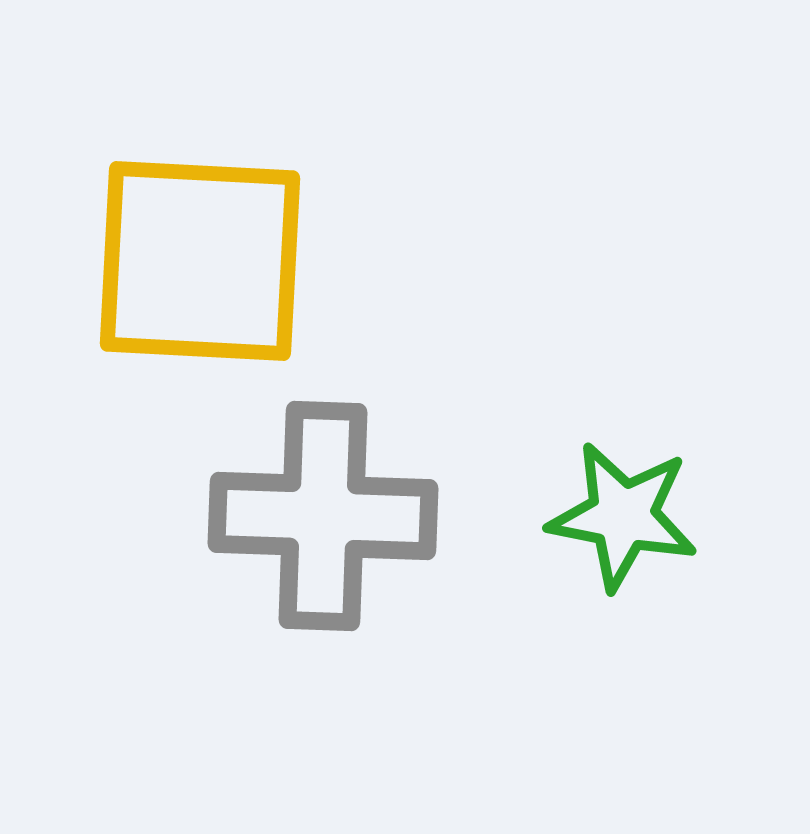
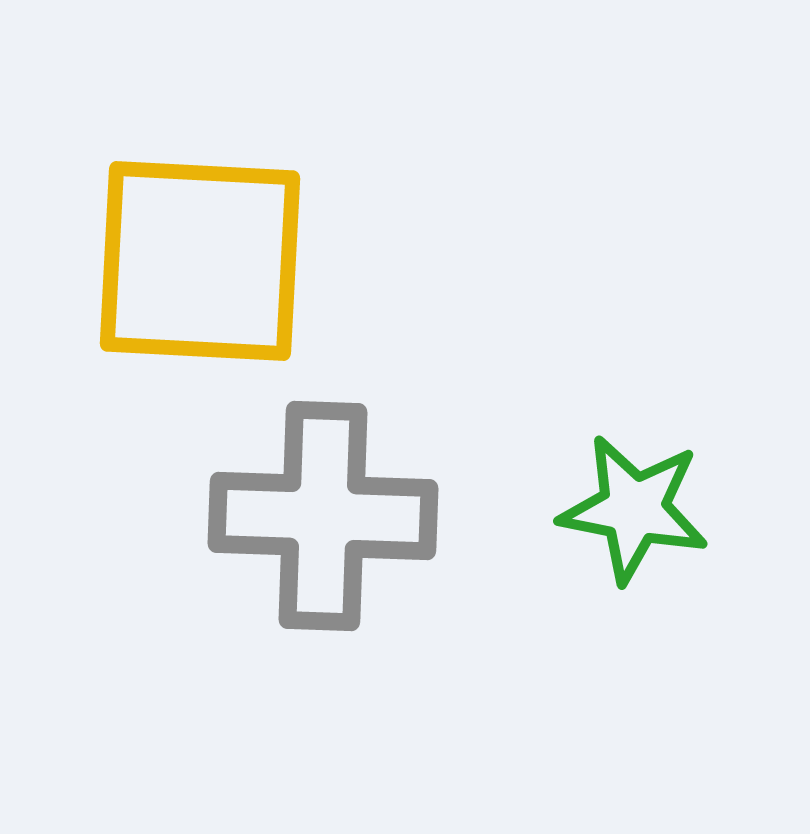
green star: moved 11 px right, 7 px up
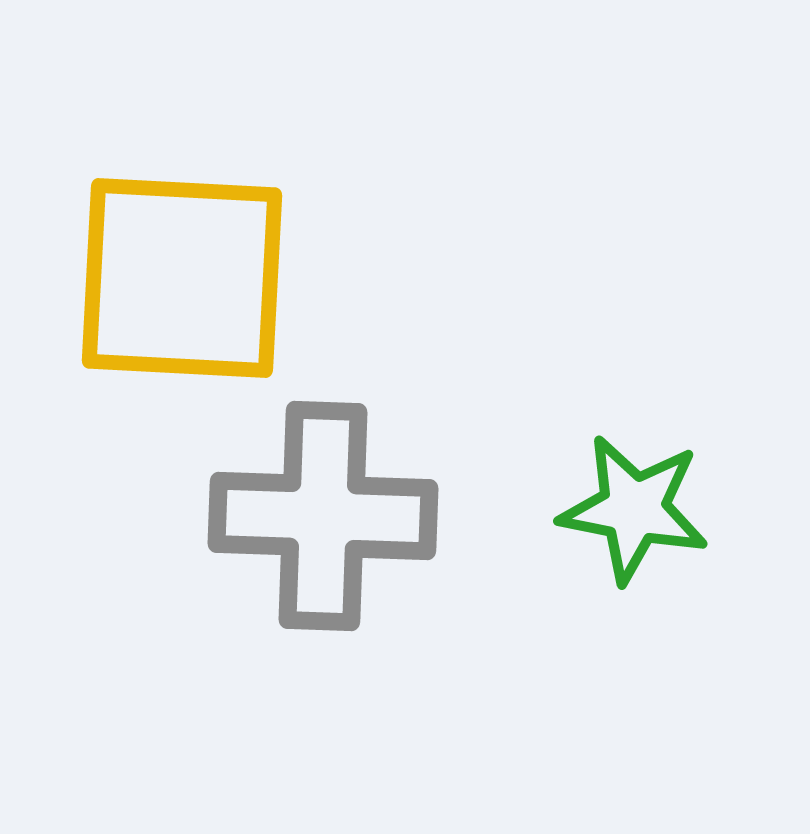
yellow square: moved 18 px left, 17 px down
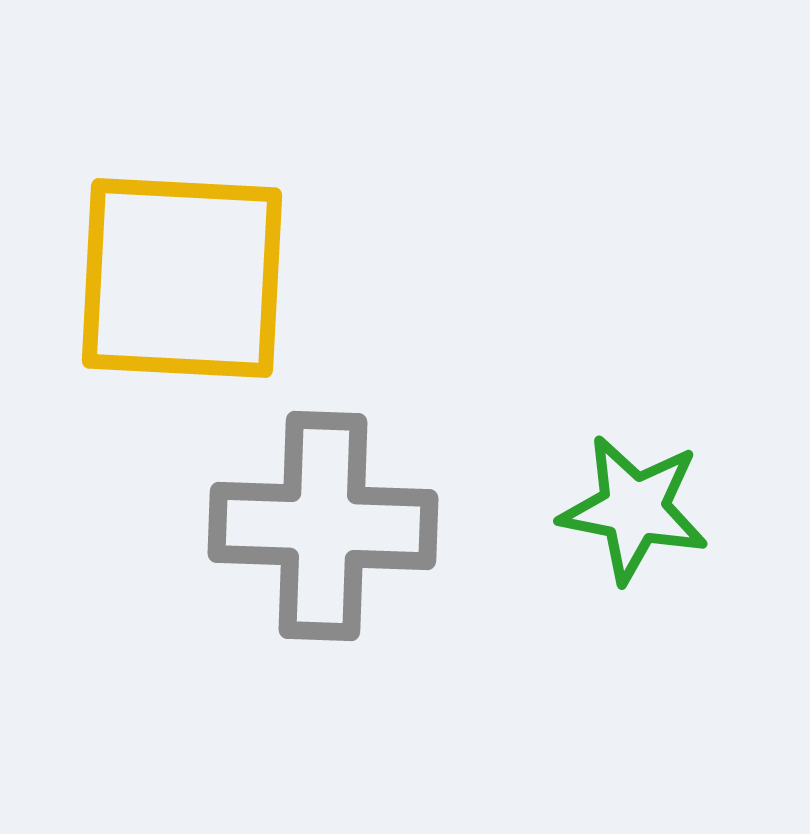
gray cross: moved 10 px down
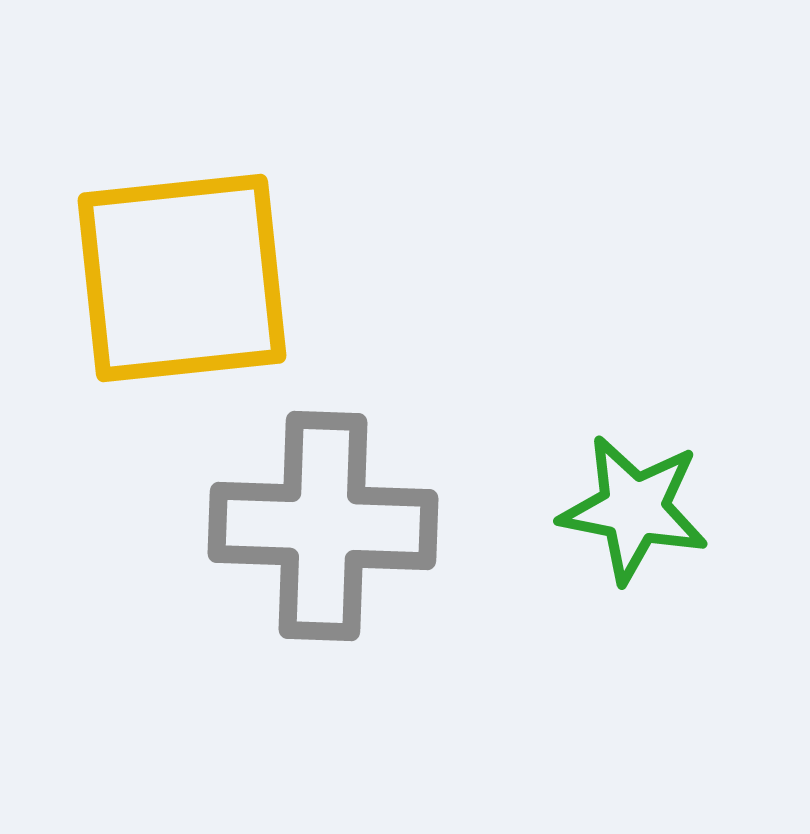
yellow square: rotated 9 degrees counterclockwise
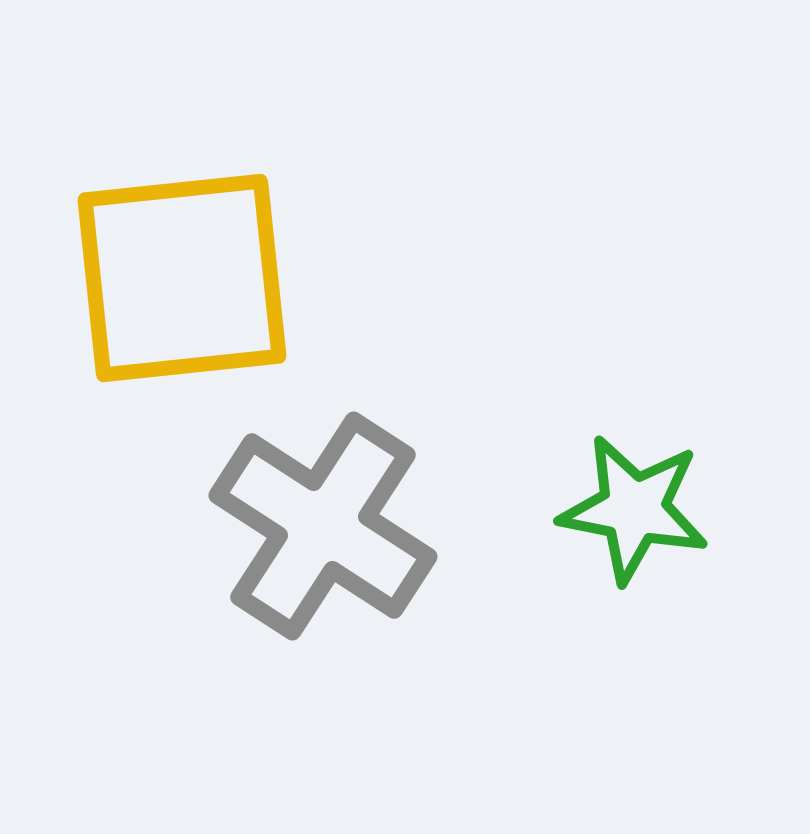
gray cross: rotated 31 degrees clockwise
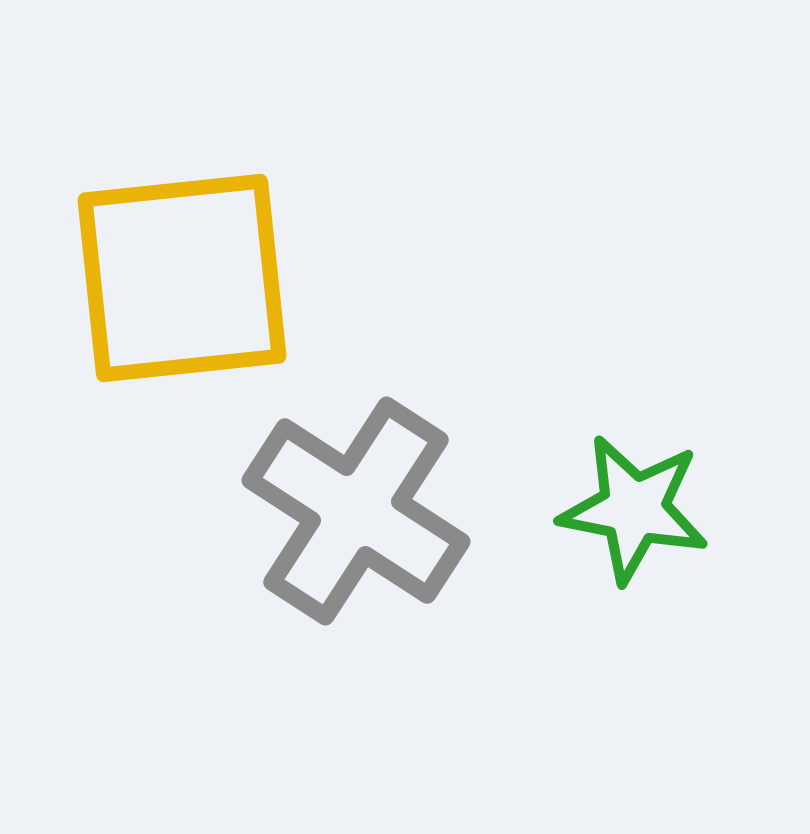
gray cross: moved 33 px right, 15 px up
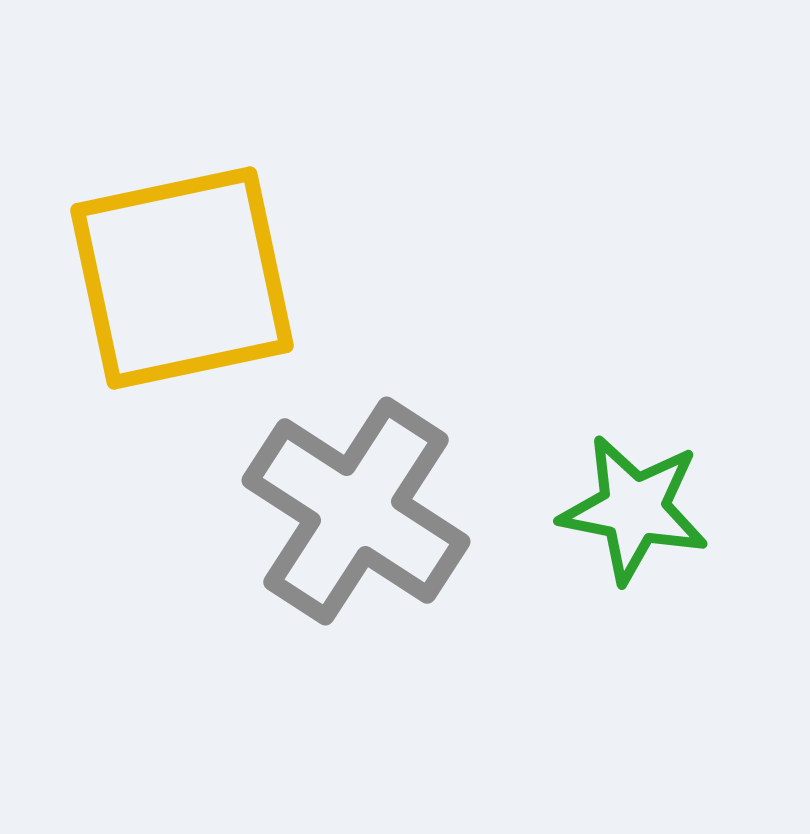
yellow square: rotated 6 degrees counterclockwise
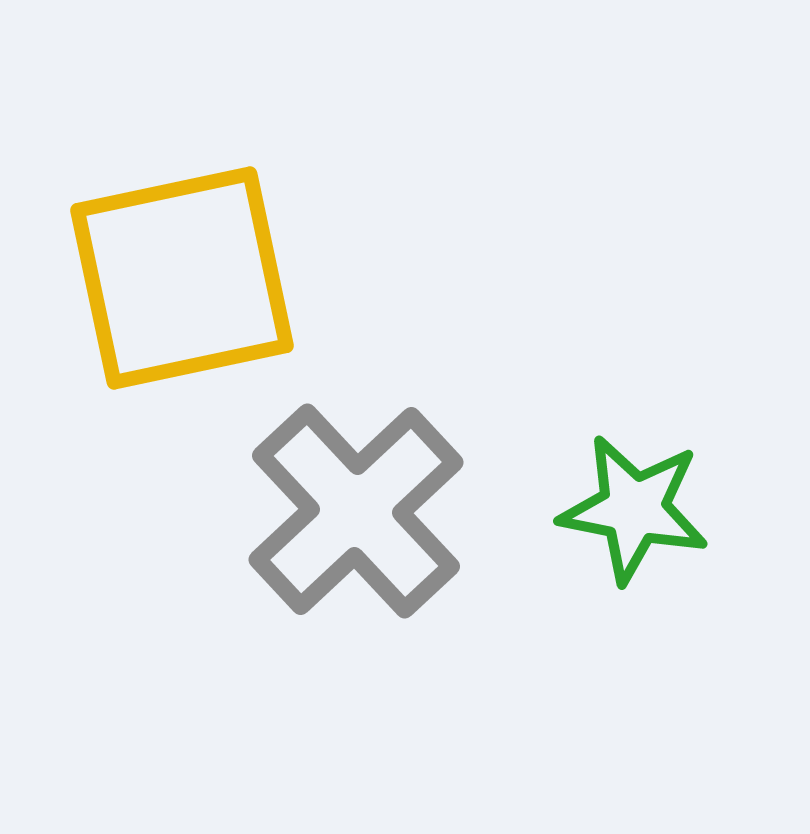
gray cross: rotated 14 degrees clockwise
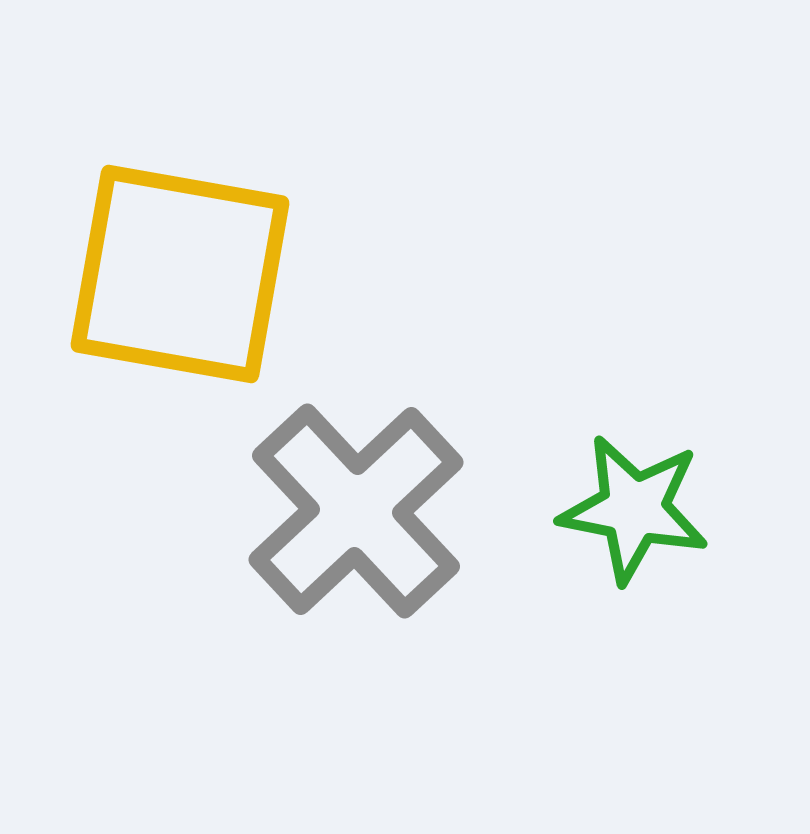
yellow square: moved 2 px left, 4 px up; rotated 22 degrees clockwise
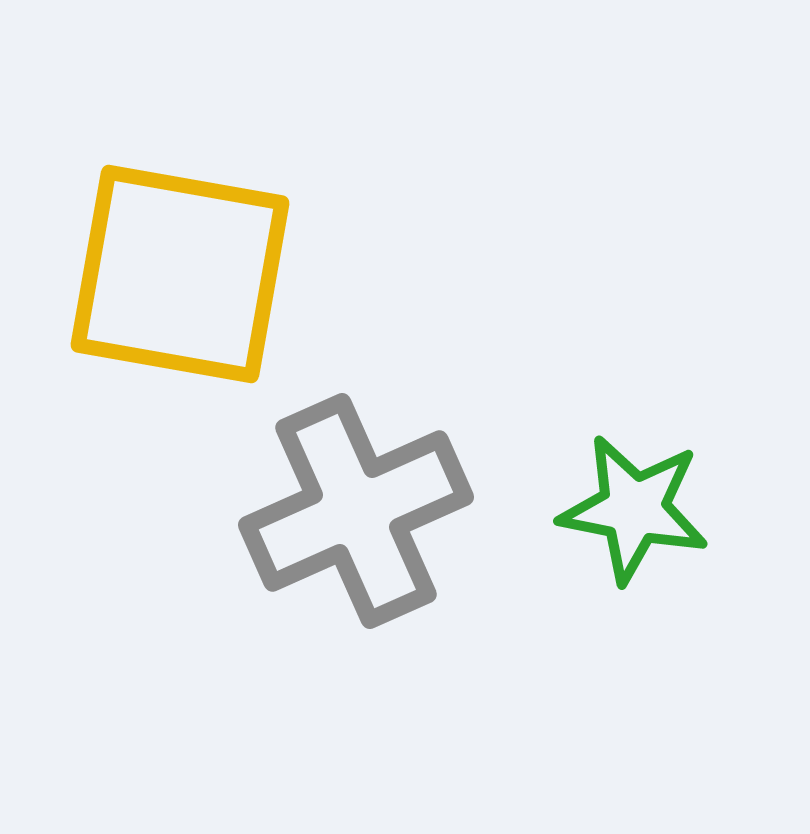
gray cross: rotated 19 degrees clockwise
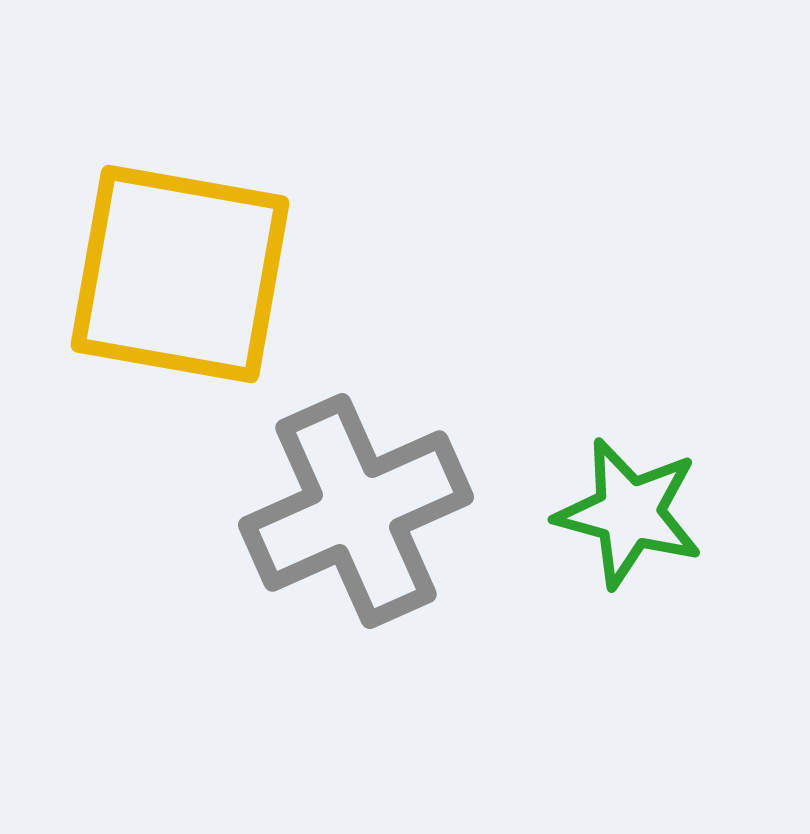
green star: moved 5 px left, 4 px down; rotated 4 degrees clockwise
